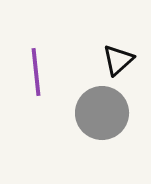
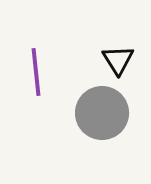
black triangle: rotated 20 degrees counterclockwise
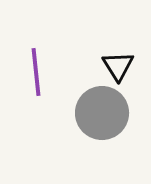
black triangle: moved 6 px down
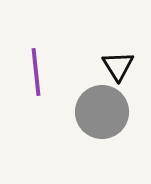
gray circle: moved 1 px up
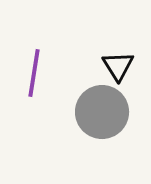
purple line: moved 2 px left, 1 px down; rotated 15 degrees clockwise
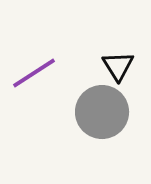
purple line: rotated 48 degrees clockwise
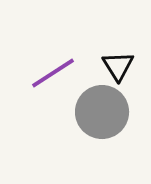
purple line: moved 19 px right
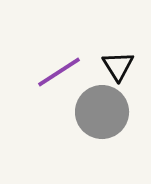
purple line: moved 6 px right, 1 px up
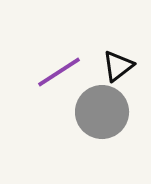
black triangle: rotated 24 degrees clockwise
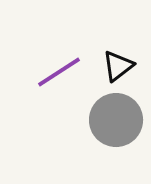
gray circle: moved 14 px right, 8 px down
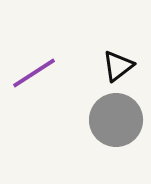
purple line: moved 25 px left, 1 px down
